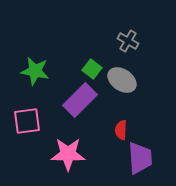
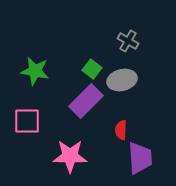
gray ellipse: rotated 48 degrees counterclockwise
purple rectangle: moved 6 px right, 1 px down
pink square: rotated 8 degrees clockwise
pink star: moved 2 px right, 2 px down
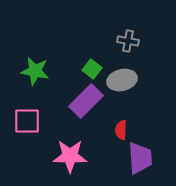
gray cross: rotated 20 degrees counterclockwise
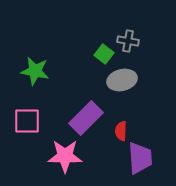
green square: moved 12 px right, 15 px up
purple rectangle: moved 17 px down
red semicircle: moved 1 px down
pink star: moved 5 px left
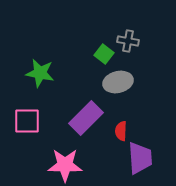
green star: moved 5 px right, 2 px down
gray ellipse: moved 4 px left, 2 px down
pink star: moved 9 px down
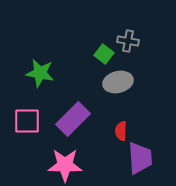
purple rectangle: moved 13 px left, 1 px down
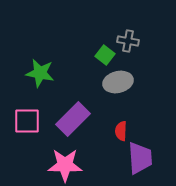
green square: moved 1 px right, 1 px down
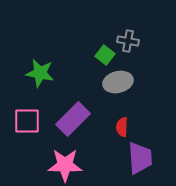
red semicircle: moved 1 px right, 4 px up
